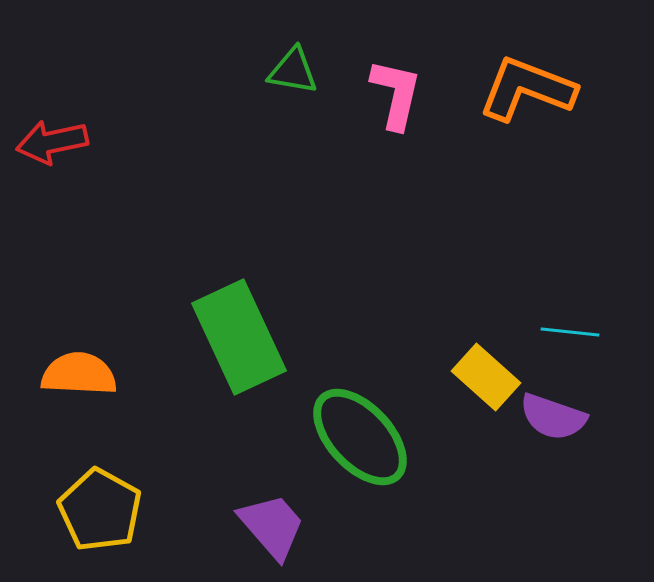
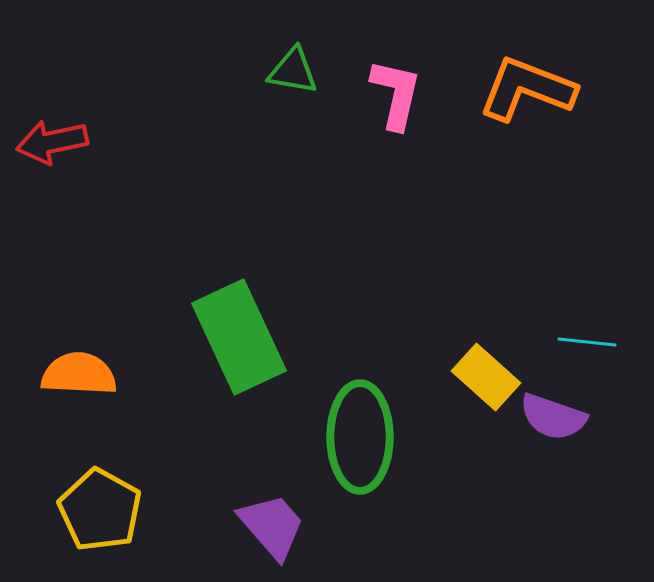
cyan line: moved 17 px right, 10 px down
green ellipse: rotated 43 degrees clockwise
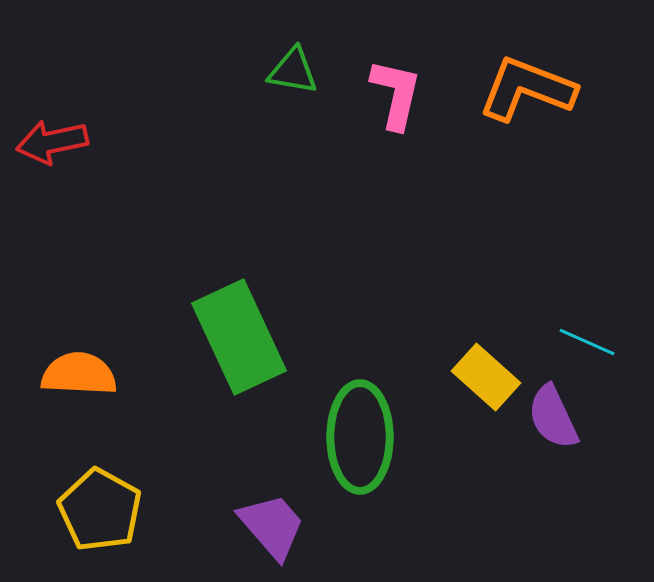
cyan line: rotated 18 degrees clockwise
purple semicircle: rotated 46 degrees clockwise
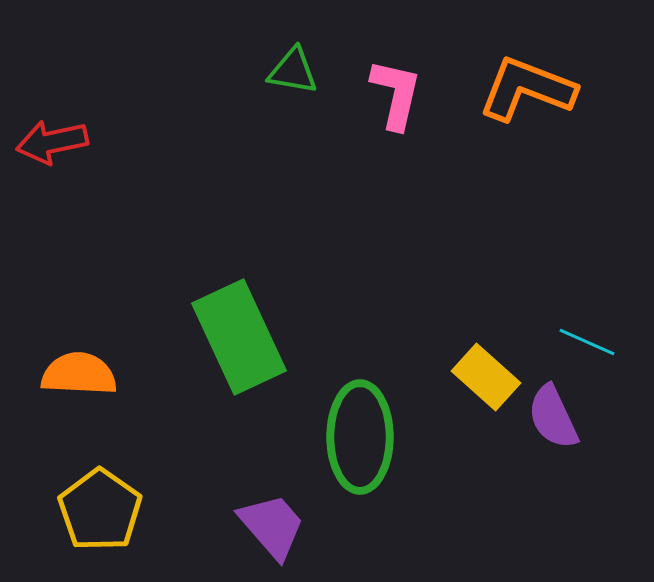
yellow pentagon: rotated 6 degrees clockwise
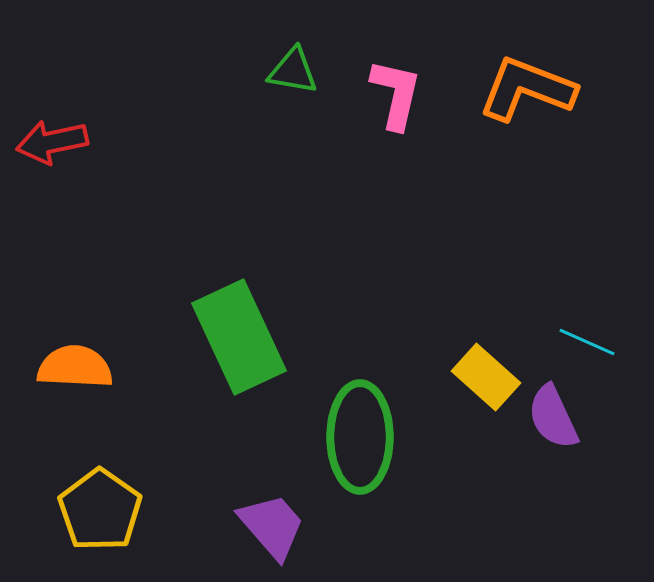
orange semicircle: moved 4 px left, 7 px up
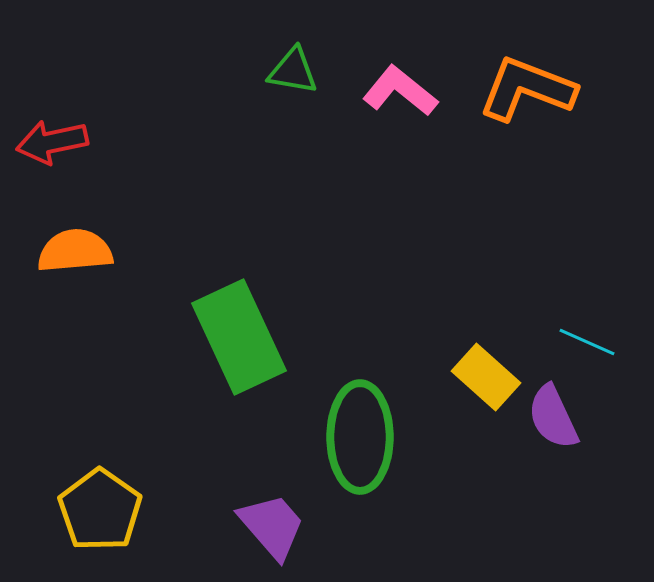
pink L-shape: moved 4 px right, 3 px up; rotated 64 degrees counterclockwise
orange semicircle: moved 116 px up; rotated 8 degrees counterclockwise
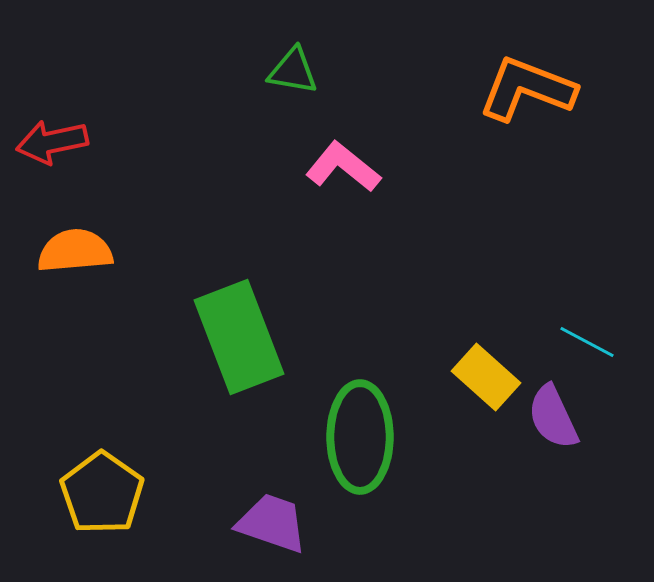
pink L-shape: moved 57 px left, 76 px down
green rectangle: rotated 4 degrees clockwise
cyan line: rotated 4 degrees clockwise
yellow pentagon: moved 2 px right, 17 px up
purple trapezoid: moved 3 px up; rotated 30 degrees counterclockwise
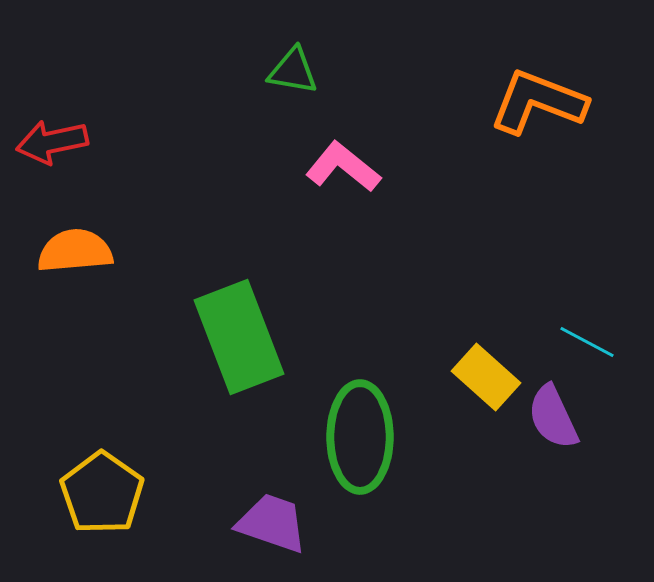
orange L-shape: moved 11 px right, 13 px down
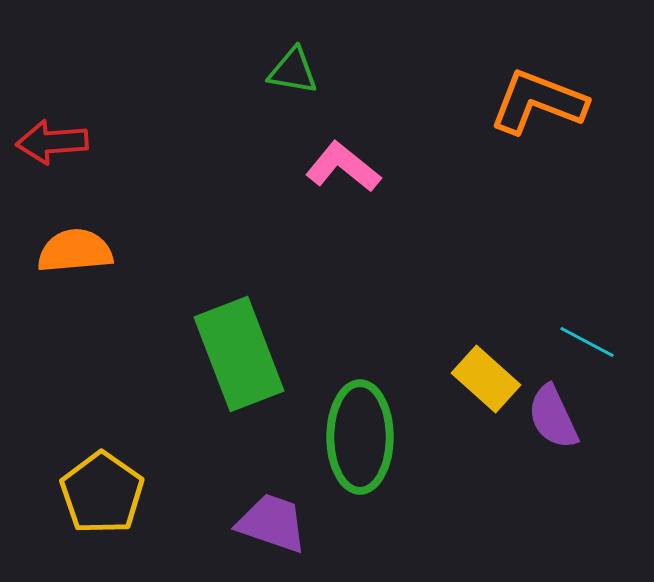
red arrow: rotated 8 degrees clockwise
green rectangle: moved 17 px down
yellow rectangle: moved 2 px down
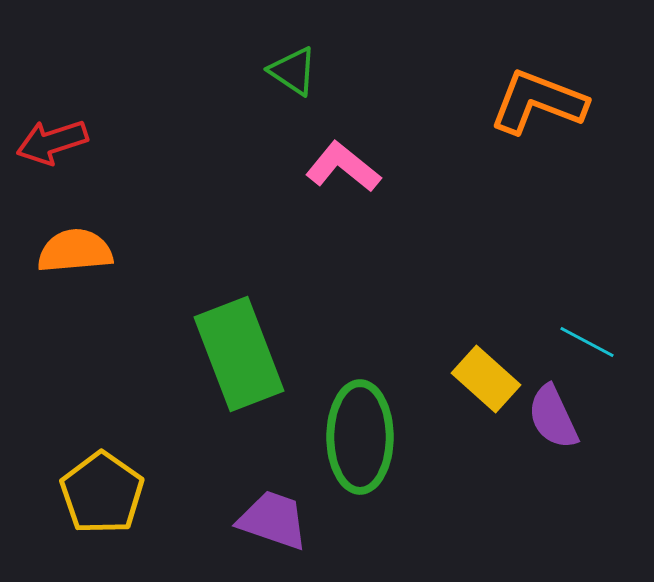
green triangle: rotated 24 degrees clockwise
red arrow: rotated 14 degrees counterclockwise
purple trapezoid: moved 1 px right, 3 px up
